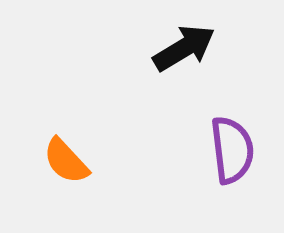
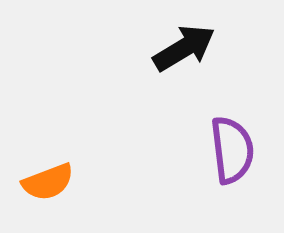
orange semicircle: moved 18 px left, 21 px down; rotated 68 degrees counterclockwise
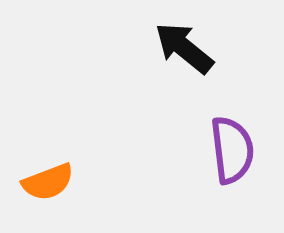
black arrow: rotated 110 degrees counterclockwise
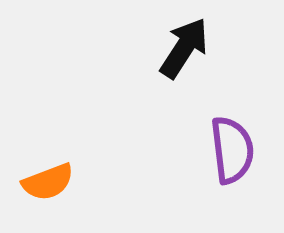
black arrow: rotated 84 degrees clockwise
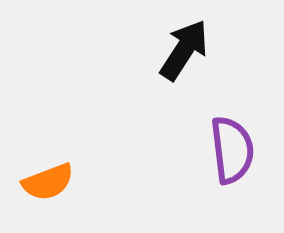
black arrow: moved 2 px down
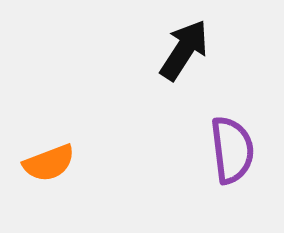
orange semicircle: moved 1 px right, 19 px up
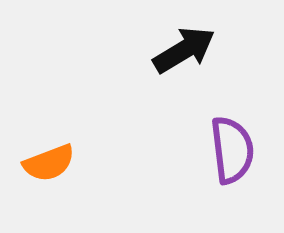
black arrow: rotated 26 degrees clockwise
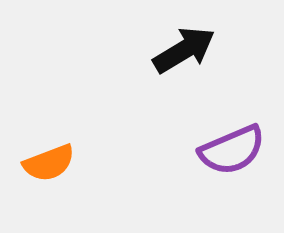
purple semicircle: rotated 74 degrees clockwise
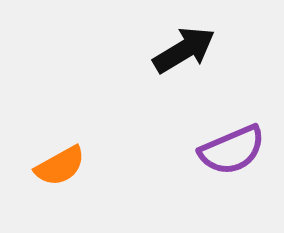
orange semicircle: moved 11 px right, 3 px down; rotated 8 degrees counterclockwise
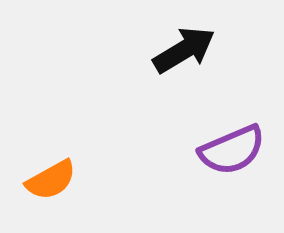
orange semicircle: moved 9 px left, 14 px down
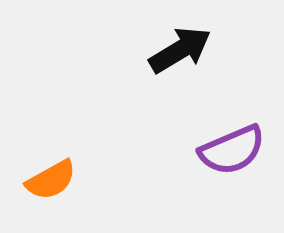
black arrow: moved 4 px left
